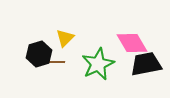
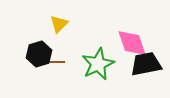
yellow triangle: moved 6 px left, 14 px up
pink diamond: rotated 12 degrees clockwise
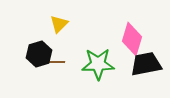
pink diamond: moved 4 px up; rotated 36 degrees clockwise
green star: rotated 24 degrees clockwise
